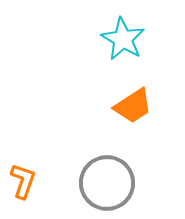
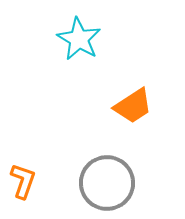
cyan star: moved 44 px left
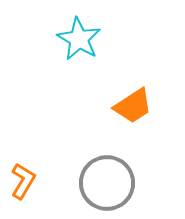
orange L-shape: rotated 12 degrees clockwise
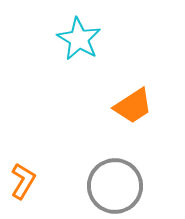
gray circle: moved 8 px right, 3 px down
